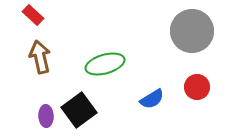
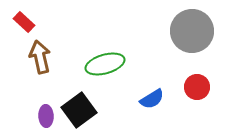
red rectangle: moved 9 px left, 7 px down
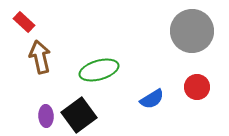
green ellipse: moved 6 px left, 6 px down
black square: moved 5 px down
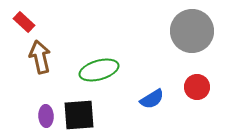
black square: rotated 32 degrees clockwise
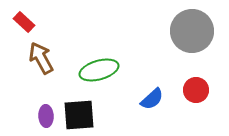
brown arrow: moved 1 px right, 1 px down; rotated 16 degrees counterclockwise
red circle: moved 1 px left, 3 px down
blue semicircle: rotated 10 degrees counterclockwise
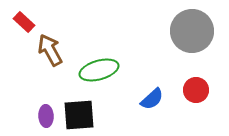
brown arrow: moved 9 px right, 8 px up
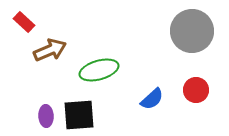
brown arrow: rotated 96 degrees clockwise
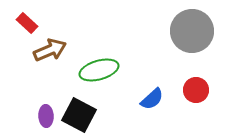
red rectangle: moved 3 px right, 1 px down
black square: rotated 32 degrees clockwise
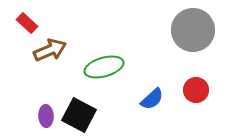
gray circle: moved 1 px right, 1 px up
green ellipse: moved 5 px right, 3 px up
